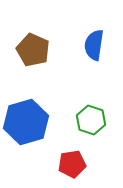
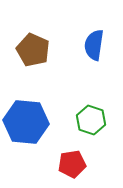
blue hexagon: rotated 21 degrees clockwise
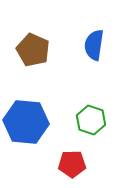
red pentagon: rotated 8 degrees clockwise
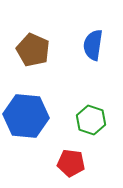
blue semicircle: moved 1 px left
blue hexagon: moved 6 px up
red pentagon: moved 1 px left, 1 px up; rotated 8 degrees clockwise
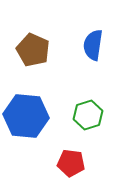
green hexagon: moved 3 px left, 5 px up; rotated 24 degrees clockwise
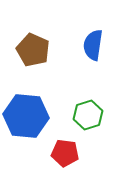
red pentagon: moved 6 px left, 10 px up
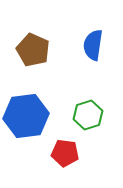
blue hexagon: rotated 12 degrees counterclockwise
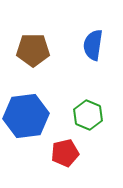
brown pentagon: rotated 24 degrees counterclockwise
green hexagon: rotated 20 degrees counterclockwise
red pentagon: rotated 20 degrees counterclockwise
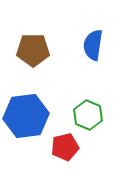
red pentagon: moved 6 px up
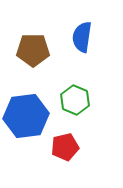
blue semicircle: moved 11 px left, 8 px up
green hexagon: moved 13 px left, 15 px up
